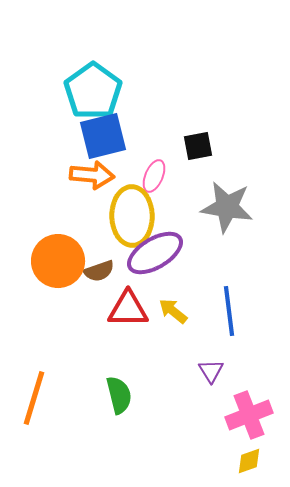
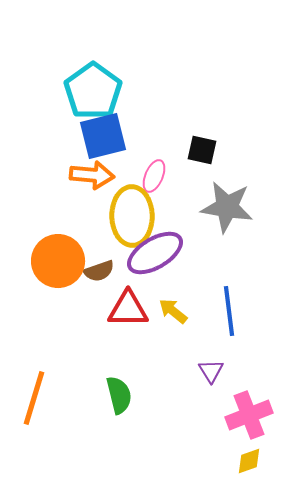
black square: moved 4 px right, 4 px down; rotated 24 degrees clockwise
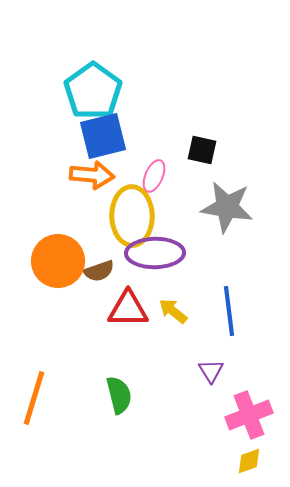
purple ellipse: rotated 30 degrees clockwise
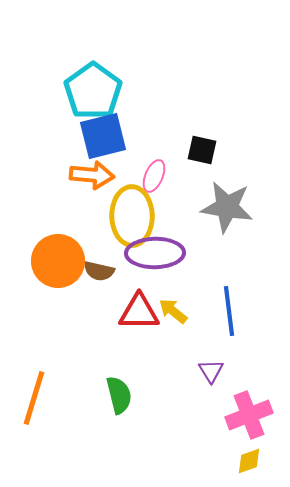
brown semicircle: rotated 32 degrees clockwise
red triangle: moved 11 px right, 3 px down
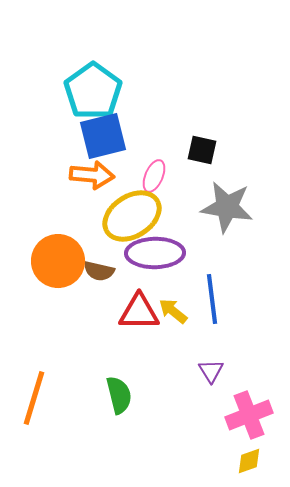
yellow ellipse: rotated 58 degrees clockwise
blue line: moved 17 px left, 12 px up
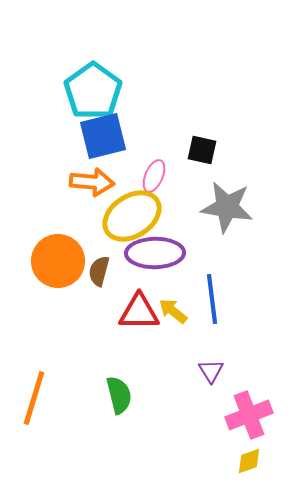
orange arrow: moved 7 px down
brown semicircle: rotated 92 degrees clockwise
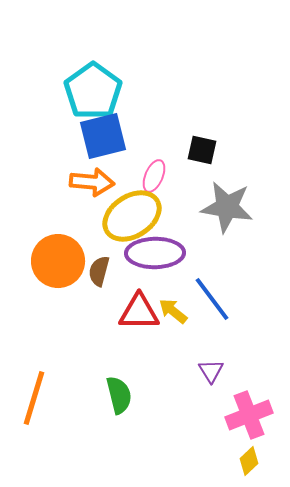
blue line: rotated 30 degrees counterclockwise
yellow diamond: rotated 24 degrees counterclockwise
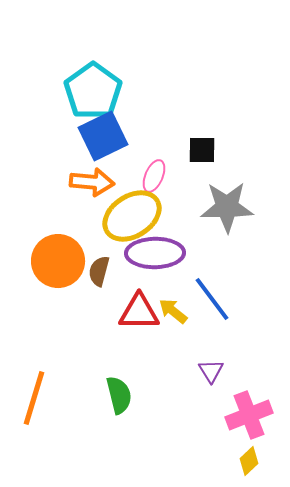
blue square: rotated 12 degrees counterclockwise
black square: rotated 12 degrees counterclockwise
gray star: rotated 10 degrees counterclockwise
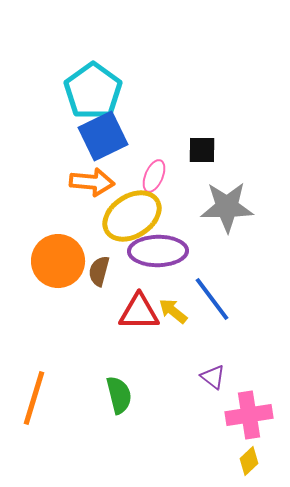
purple ellipse: moved 3 px right, 2 px up
purple triangle: moved 2 px right, 6 px down; rotated 20 degrees counterclockwise
pink cross: rotated 12 degrees clockwise
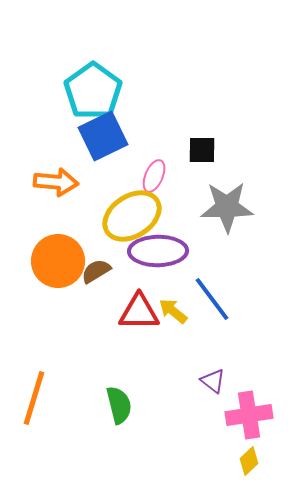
orange arrow: moved 36 px left
brown semicircle: moved 3 px left; rotated 44 degrees clockwise
purple triangle: moved 4 px down
green semicircle: moved 10 px down
